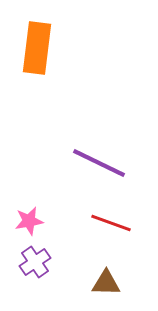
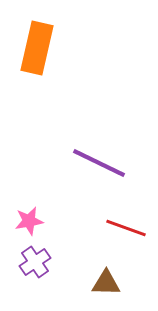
orange rectangle: rotated 6 degrees clockwise
red line: moved 15 px right, 5 px down
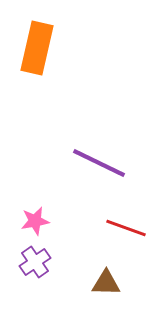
pink star: moved 6 px right
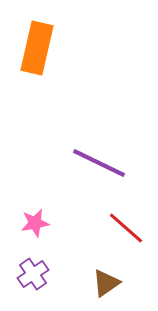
pink star: moved 2 px down
red line: rotated 21 degrees clockwise
purple cross: moved 2 px left, 12 px down
brown triangle: rotated 36 degrees counterclockwise
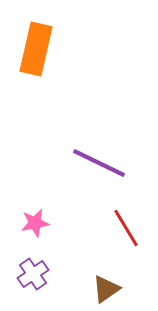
orange rectangle: moved 1 px left, 1 px down
red line: rotated 18 degrees clockwise
brown triangle: moved 6 px down
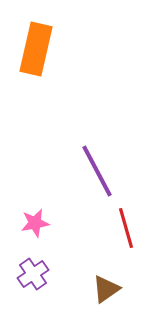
purple line: moved 2 px left, 8 px down; rotated 36 degrees clockwise
red line: rotated 15 degrees clockwise
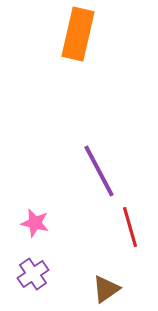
orange rectangle: moved 42 px right, 15 px up
purple line: moved 2 px right
pink star: rotated 24 degrees clockwise
red line: moved 4 px right, 1 px up
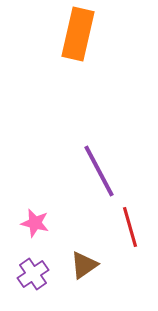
brown triangle: moved 22 px left, 24 px up
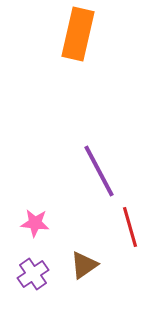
pink star: rotated 8 degrees counterclockwise
